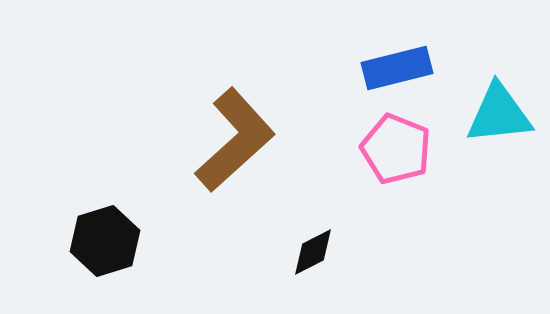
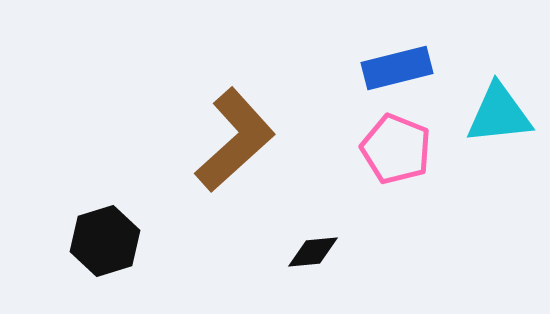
black diamond: rotated 22 degrees clockwise
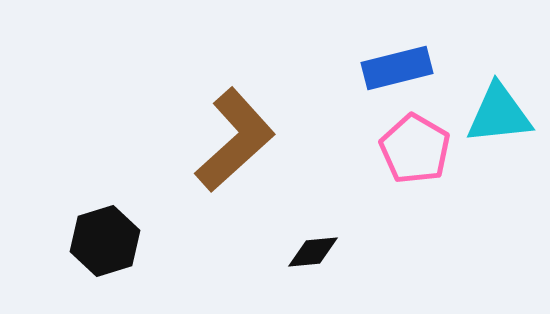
pink pentagon: moved 19 px right; rotated 8 degrees clockwise
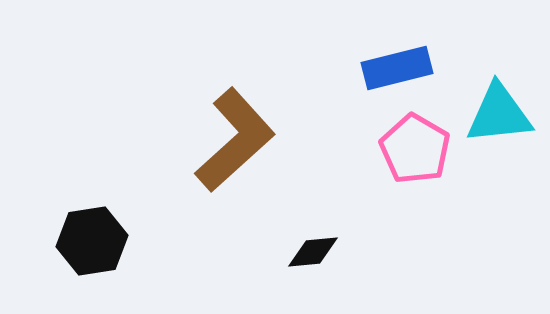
black hexagon: moved 13 px left; rotated 8 degrees clockwise
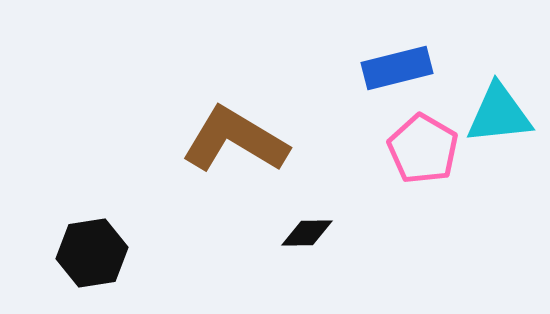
brown L-shape: rotated 107 degrees counterclockwise
pink pentagon: moved 8 px right
black hexagon: moved 12 px down
black diamond: moved 6 px left, 19 px up; rotated 4 degrees clockwise
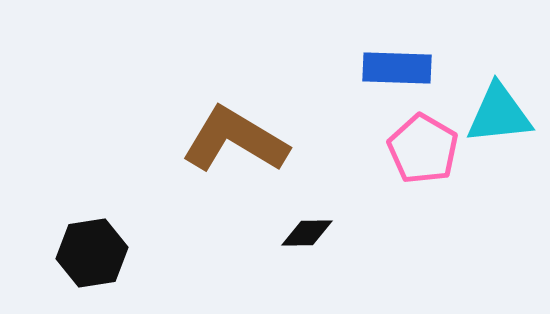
blue rectangle: rotated 16 degrees clockwise
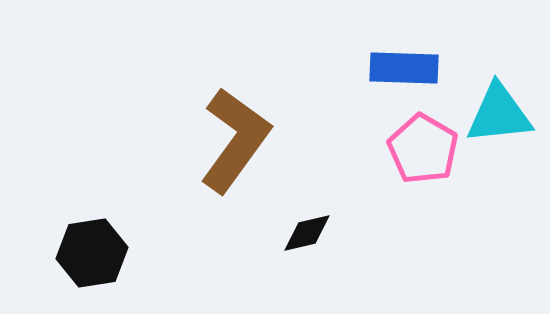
blue rectangle: moved 7 px right
brown L-shape: rotated 95 degrees clockwise
black diamond: rotated 12 degrees counterclockwise
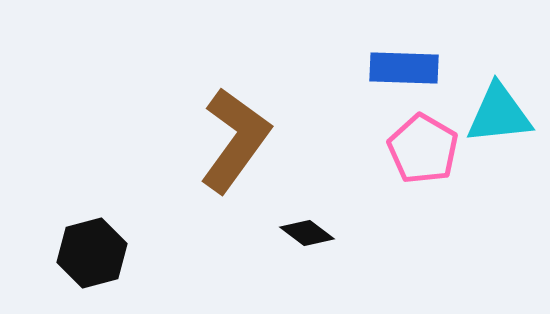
black diamond: rotated 50 degrees clockwise
black hexagon: rotated 6 degrees counterclockwise
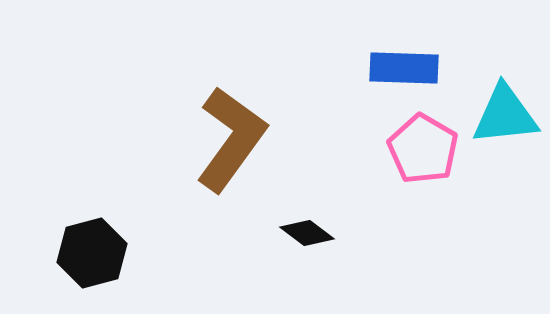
cyan triangle: moved 6 px right, 1 px down
brown L-shape: moved 4 px left, 1 px up
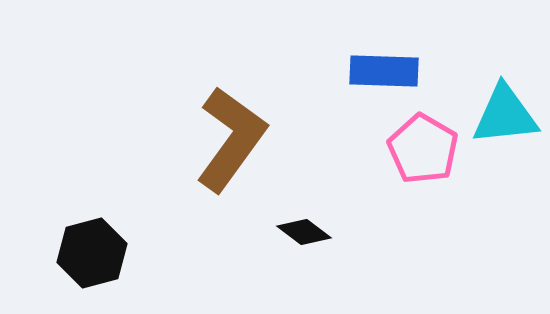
blue rectangle: moved 20 px left, 3 px down
black diamond: moved 3 px left, 1 px up
